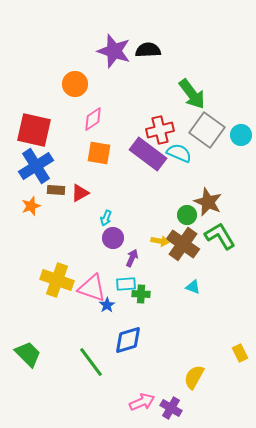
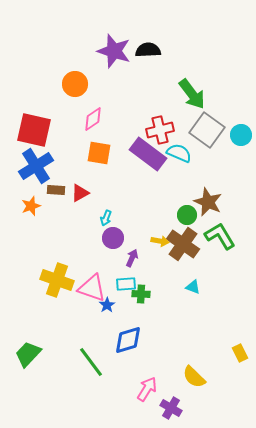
green trapezoid: rotated 92 degrees counterclockwise
yellow semicircle: rotated 75 degrees counterclockwise
pink arrow: moved 5 px right, 13 px up; rotated 35 degrees counterclockwise
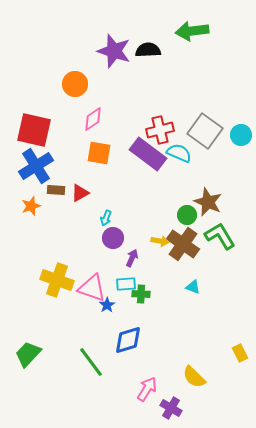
green arrow: moved 63 px up; rotated 120 degrees clockwise
gray square: moved 2 px left, 1 px down
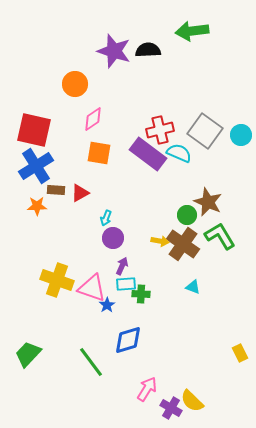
orange star: moved 6 px right; rotated 18 degrees clockwise
purple arrow: moved 10 px left, 8 px down
yellow semicircle: moved 2 px left, 24 px down
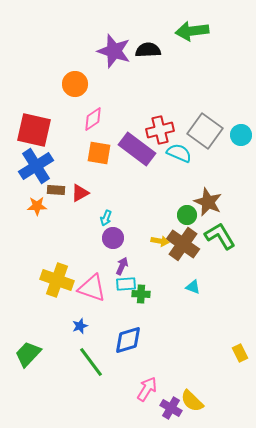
purple rectangle: moved 11 px left, 5 px up
blue star: moved 27 px left, 21 px down; rotated 14 degrees clockwise
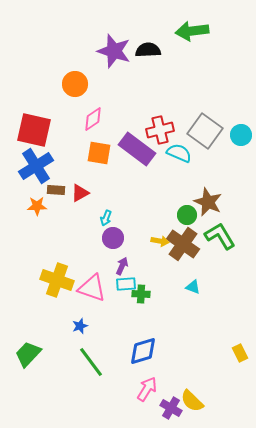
blue diamond: moved 15 px right, 11 px down
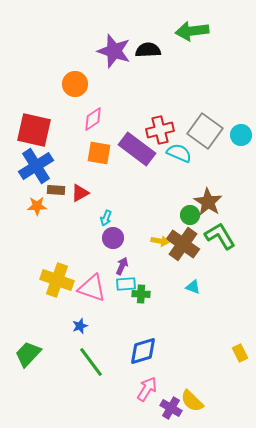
brown star: rotated 8 degrees clockwise
green circle: moved 3 px right
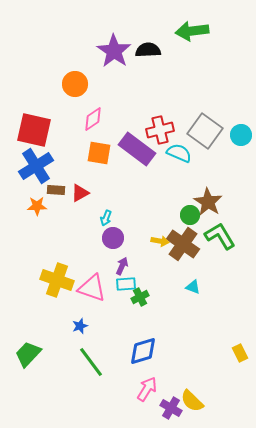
purple star: rotated 16 degrees clockwise
green cross: moved 1 px left, 3 px down; rotated 30 degrees counterclockwise
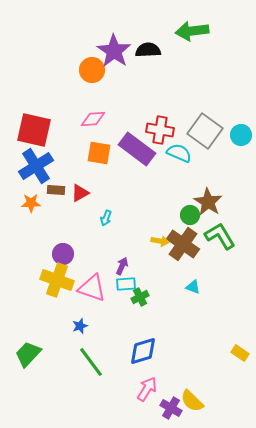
orange circle: moved 17 px right, 14 px up
pink diamond: rotated 30 degrees clockwise
red cross: rotated 24 degrees clockwise
orange star: moved 6 px left, 3 px up
purple circle: moved 50 px left, 16 px down
yellow rectangle: rotated 30 degrees counterclockwise
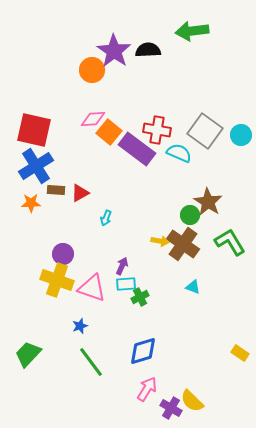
red cross: moved 3 px left
orange square: moved 10 px right, 21 px up; rotated 30 degrees clockwise
green L-shape: moved 10 px right, 6 px down
